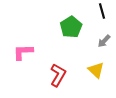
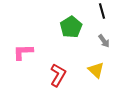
gray arrow: rotated 80 degrees counterclockwise
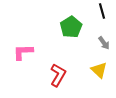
gray arrow: moved 2 px down
yellow triangle: moved 3 px right
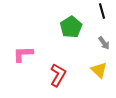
pink L-shape: moved 2 px down
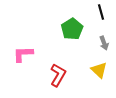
black line: moved 1 px left, 1 px down
green pentagon: moved 1 px right, 2 px down
gray arrow: rotated 16 degrees clockwise
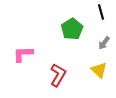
gray arrow: rotated 56 degrees clockwise
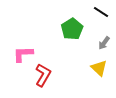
black line: rotated 42 degrees counterclockwise
yellow triangle: moved 2 px up
red L-shape: moved 15 px left
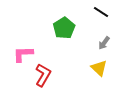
green pentagon: moved 8 px left, 1 px up
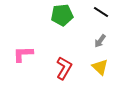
green pentagon: moved 2 px left, 13 px up; rotated 25 degrees clockwise
gray arrow: moved 4 px left, 2 px up
yellow triangle: moved 1 px right, 1 px up
red L-shape: moved 21 px right, 7 px up
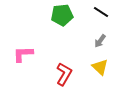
red L-shape: moved 6 px down
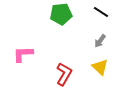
green pentagon: moved 1 px left, 1 px up
